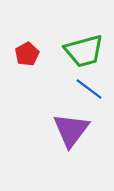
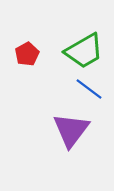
green trapezoid: rotated 15 degrees counterclockwise
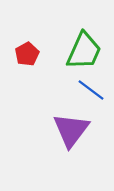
green trapezoid: rotated 36 degrees counterclockwise
blue line: moved 2 px right, 1 px down
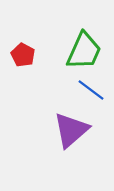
red pentagon: moved 4 px left, 1 px down; rotated 15 degrees counterclockwise
purple triangle: rotated 12 degrees clockwise
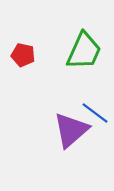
red pentagon: rotated 15 degrees counterclockwise
blue line: moved 4 px right, 23 px down
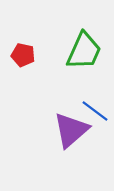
blue line: moved 2 px up
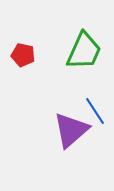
blue line: rotated 20 degrees clockwise
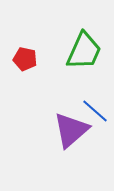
red pentagon: moved 2 px right, 4 px down
blue line: rotated 16 degrees counterclockwise
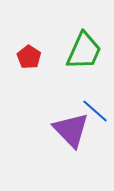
red pentagon: moved 4 px right, 2 px up; rotated 20 degrees clockwise
purple triangle: rotated 33 degrees counterclockwise
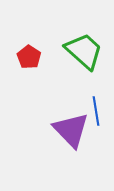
green trapezoid: rotated 72 degrees counterclockwise
blue line: moved 1 px right; rotated 40 degrees clockwise
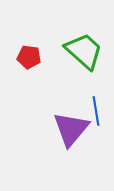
red pentagon: rotated 25 degrees counterclockwise
purple triangle: moved 1 px up; rotated 24 degrees clockwise
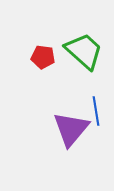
red pentagon: moved 14 px right
